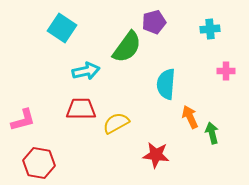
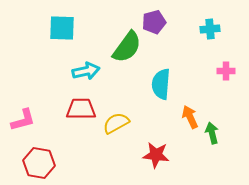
cyan square: rotated 32 degrees counterclockwise
cyan semicircle: moved 5 px left
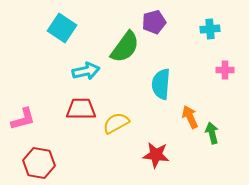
cyan square: rotated 32 degrees clockwise
green semicircle: moved 2 px left
pink cross: moved 1 px left, 1 px up
pink L-shape: moved 1 px up
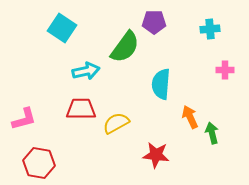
purple pentagon: rotated 15 degrees clockwise
pink L-shape: moved 1 px right
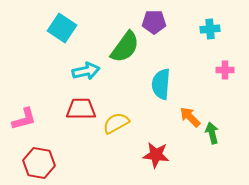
orange arrow: rotated 20 degrees counterclockwise
